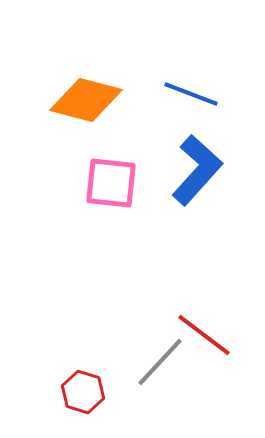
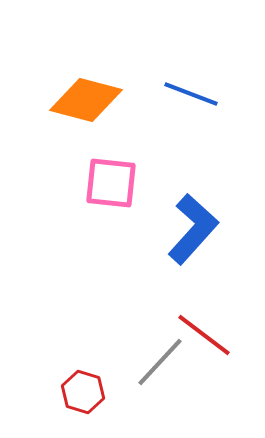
blue L-shape: moved 4 px left, 59 px down
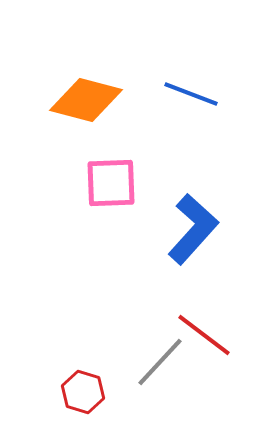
pink square: rotated 8 degrees counterclockwise
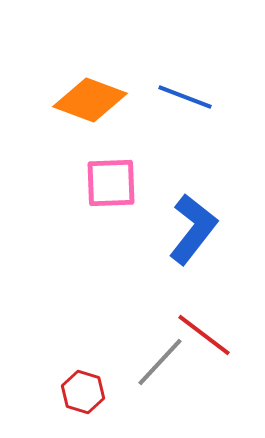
blue line: moved 6 px left, 3 px down
orange diamond: moved 4 px right; rotated 6 degrees clockwise
blue L-shape: rotated 4 degrees counterclockwise
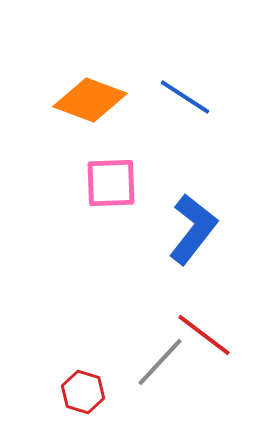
blue line: rotated 12 degrees clockwise
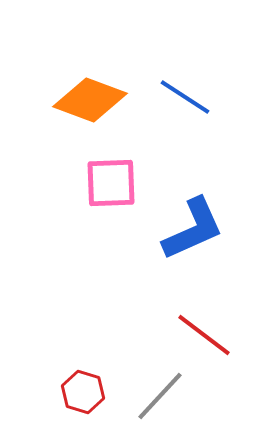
blue L-shape: rotated 28 degrees clockwise
gray line: moved 34 px down
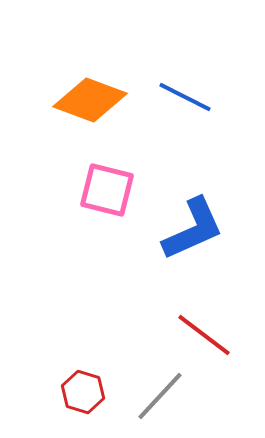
blue line: rotated 6 degrees counterclockwise
pink square: moved 4 px left, 7 px down; rotated 16 degrees clockwise
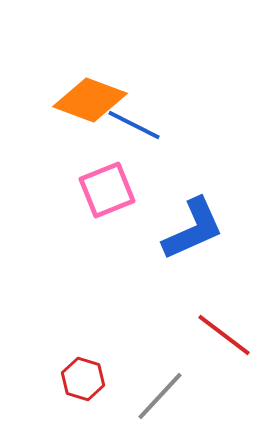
blue line: moved 51 px left, 28 px down
pink square: rotated 36 degrees counterclockwise
red line: moved 20 px right
red hexagon: moved 13 px up
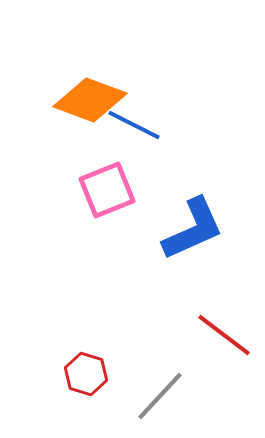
red hexagon: moved 3 px right, 5 px up
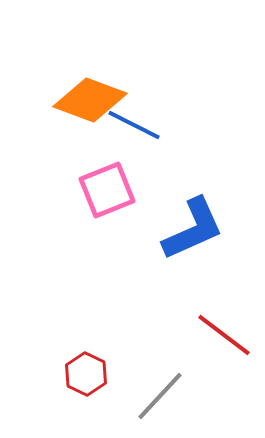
red hexagon: rotated 9 degrees clockwise
